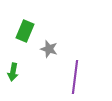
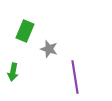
purple line: rotated 16 degrees counterclockwise
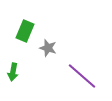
gray star: moved 1 px left, 1 px up
purple line: moved 7 px right, 1 px up; rotated 40 degrees counterclockwise
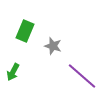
gray star: moved 5 px right, 2 px up
green arrow: rotated 18 degrees clockwise
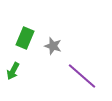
green rectangle: moved 7 px down
green arrow: moved 1 px up
